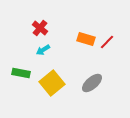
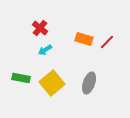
orange rectangle: moved 2 px left
cyan arrow: moved 2 px right
green rectangle: moved 5 px down
gray ellipse: moved 3 px left; rotated 30 degrees counterclockwise
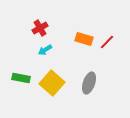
red cross: rotated 21 degrees clockwise
yellow square: rotated 10 degrees counterclockwise
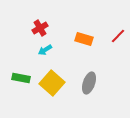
red line: moved 11 px right, 6 px up
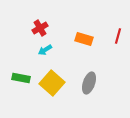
red line: rotated 28 degrees counterclockwise
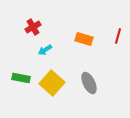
red cross: moved 7 px left, 1 px up
gray ellipse: rotated 45 degrees counterclockwise
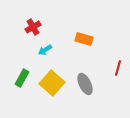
red line: moved 32 px down
green rectangle: moved 1 px right; rotated 72 degrees counterclockwise
gray ellipse: moved 4 px left, 1 px down
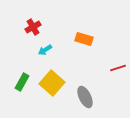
red line: rotated 56 degrees clockwise
green rectangle: moved 4 px down
gray ellipse: moved 13 px down
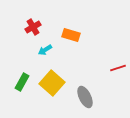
orange rectangle: moved 13 px left, 4 px up
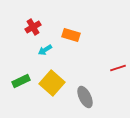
green rectangle: moved 1 px left, 1 px up; rotated 36 degrees clockwise
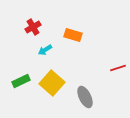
orange rectangle: moved 2 px right
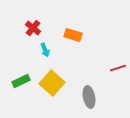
red cross: moved 1 px down; rotated 21 degrees counterclockwise
cyan arrow: rotated 80 degrees counterclockwise
gray ellipse: moved 4 px right; rotated 15 degrees clockwise
